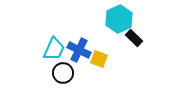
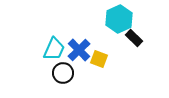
blue cross: rotated 20 degrees clockwise
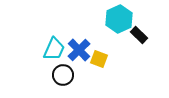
black rectangle: moved 5 px right, 3 px up
black circle: moved 2 px down
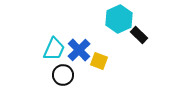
yellow square: moved 2 px down
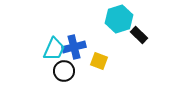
cyan hexagon: rotated 8 degrees clockwise
blue cross: moved 5 px left, 3 px up; rotated 30 degrees clockwise
black circle: moved 1 px right, 4 px up
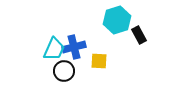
cyan hexagon: moved 2 px left, 1 px down
black rectangle: rotated 18 degrees clockwise
yellow square: rotated 18 degrees counterclockwise
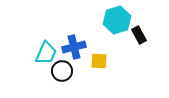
cyan trapezoid: moved 8 px left, 4 px down
black circle: moved 2 px left
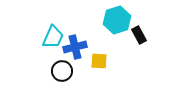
blue cross: moved 1 px right
cyan trapezoid: moved 7 px right, 16 px up
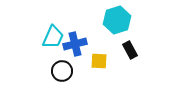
black rectangle: moved 9 px left, 15 px down
blue cross: moved 3 px up
